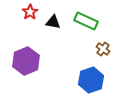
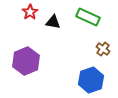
green rectangle: moved 2 px right, 4 px up
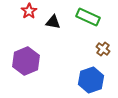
red star: moved 1 px left, 1 px up
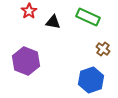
purple hexagon: rotated 16 degrees counterclockwise
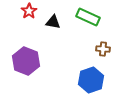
brown cross: rotated 32 degrees counterclockwise
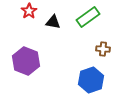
green rectangle: rotated 60 degrees counterclockwise
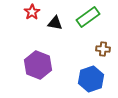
red star: moved 3 px right, 1 px down
black triangle: moved 2 px right, 1 px down
purple hexagon: moved 12 px right, 4 px down
blue hexagon: moved 1 px up
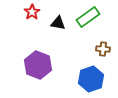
black triangle: moved 3 px right
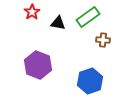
brown cross: moved 9 px up
blue hexagon: moved 1 px left, 2 px down
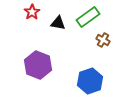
brown cross: rotated 24 degrees clockwise
